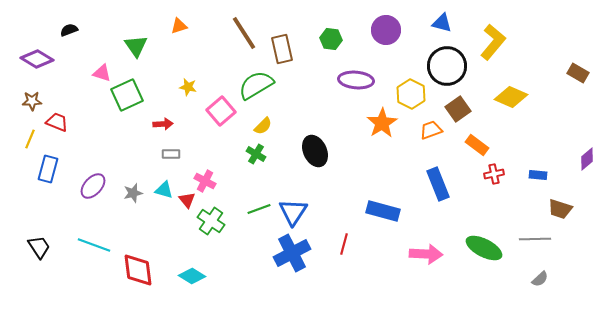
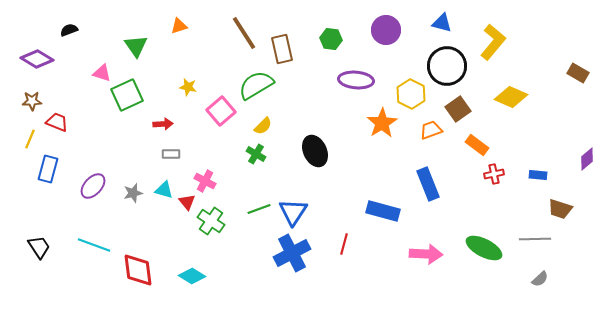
blue rectangle at (438, 184): moved 10 px left
red triangle at (187, 200): moved 2 px down
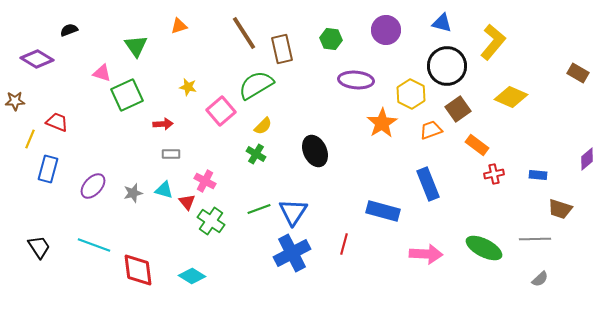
brown star at (32, 101): moved 17 px left
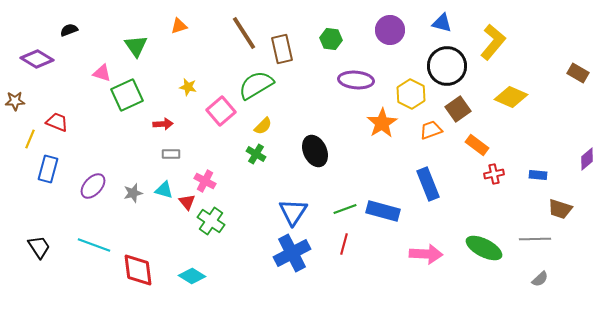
purple circle at (386, 30): moved 4 px right
green line at (259, 209): moved 86 px right
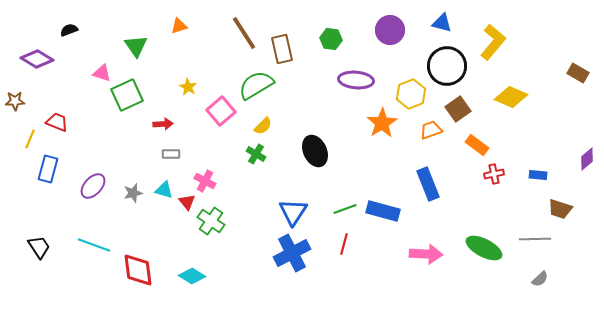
yellow star at (188, 87): rotated 18 degrees clockwise
yellow hexagon at (411, 94): rotated 12 degrees clockwise
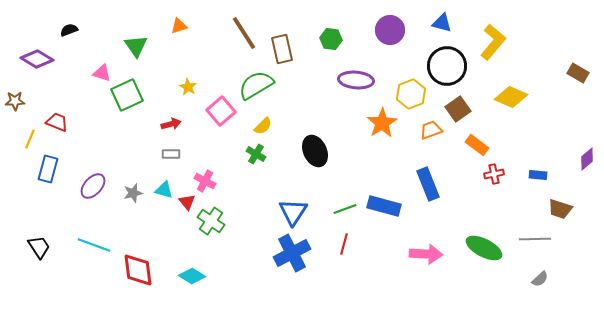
red arrow at (163, 124): moved 8 px right; rotated 12 degrees counterclockwise
blue rectangle at (383, 211): moved 1 px right, 5 px up
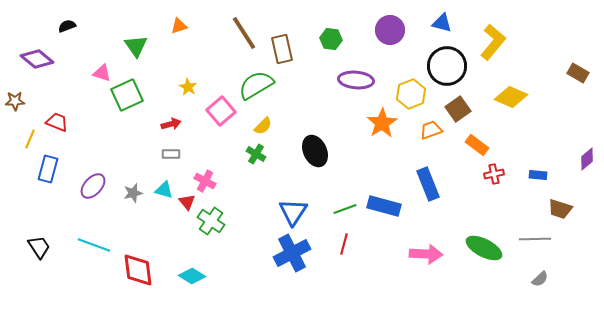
black semicircle at (69, 30): moved 2 px left, 4 px up
purple diamond at (37, 59): rotated 8 degrees clockwise
